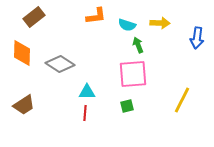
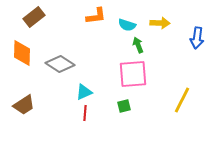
cyan triangle: moved 3 px left; rotated 24 degrees counterclockwise
green square: moved 3 px left
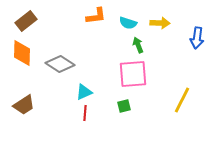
brown rectangle: moved 8 px left, 4 px down
cyan semicircle: moved 1 px right, 2 px up
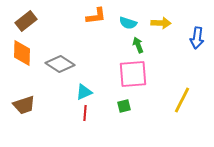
yellow arrow: moved 1 px right
brown trapezoid: rotated 15 degrees clockwise
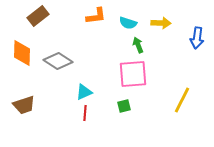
brown rectangle: moved 12 px right, 5 px up
gray diamond: moved 2 px left, 3 px up
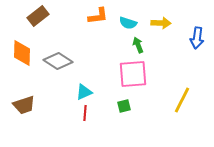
orange L-shape: moved 2 px right
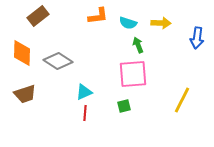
brown trapezoid: moved 1 px right, 11 px up
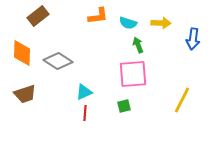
blue arrow: moved 4 px left, 1 px down
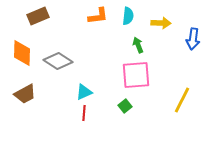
brown rectangle: rotated 15 degrees clockwise
cyan semicircle: moved 7 px up; rotated 102 degrees counterclockwise
pink square: moved 3 px right, 1 px down
brown trapezoid: rotated 10 degrees counterclockwise
green square: moved 1 px right; rotated 24 degrees counterclockwise
red line: moved 1 px left
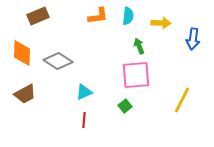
green arrow: moved 1 px right, 1 px down
red line: moved 7 px down
